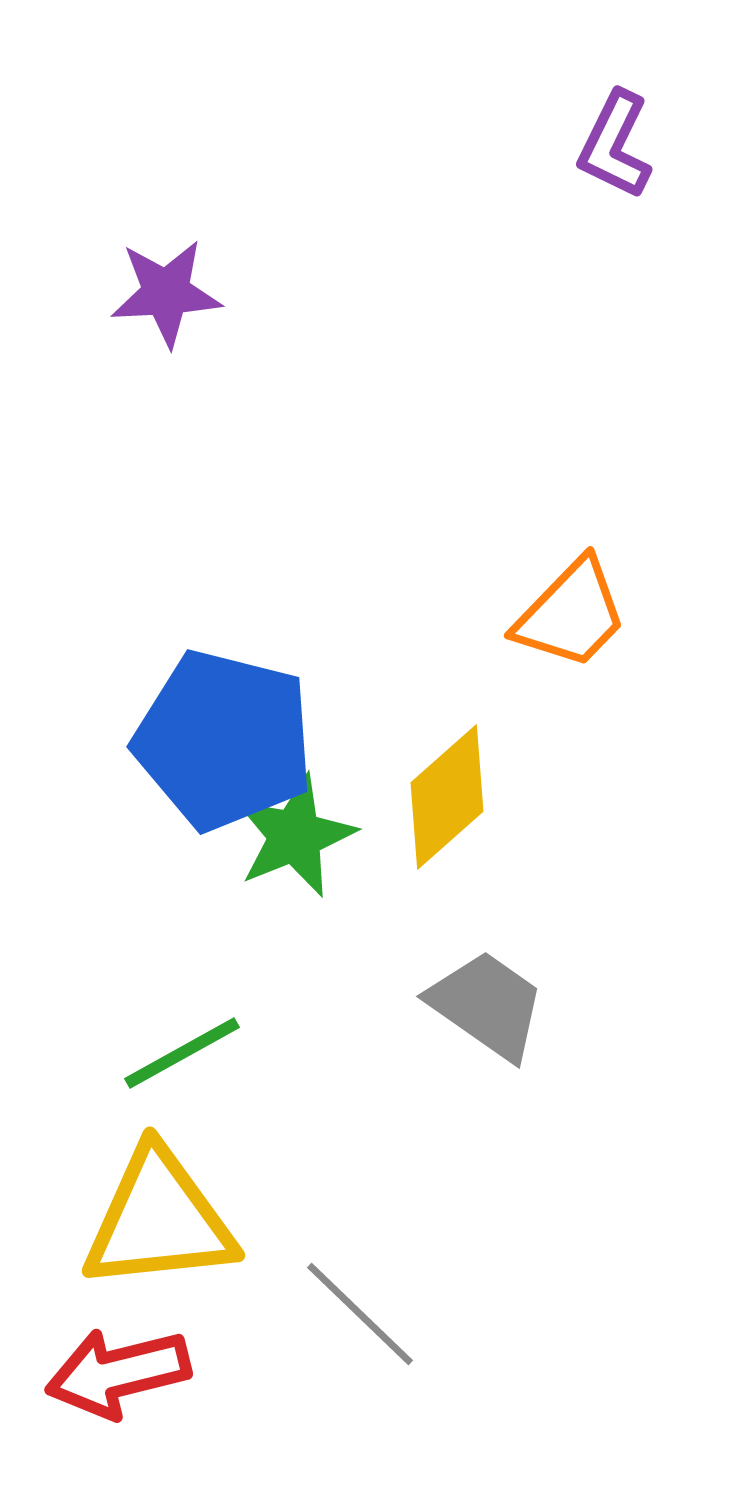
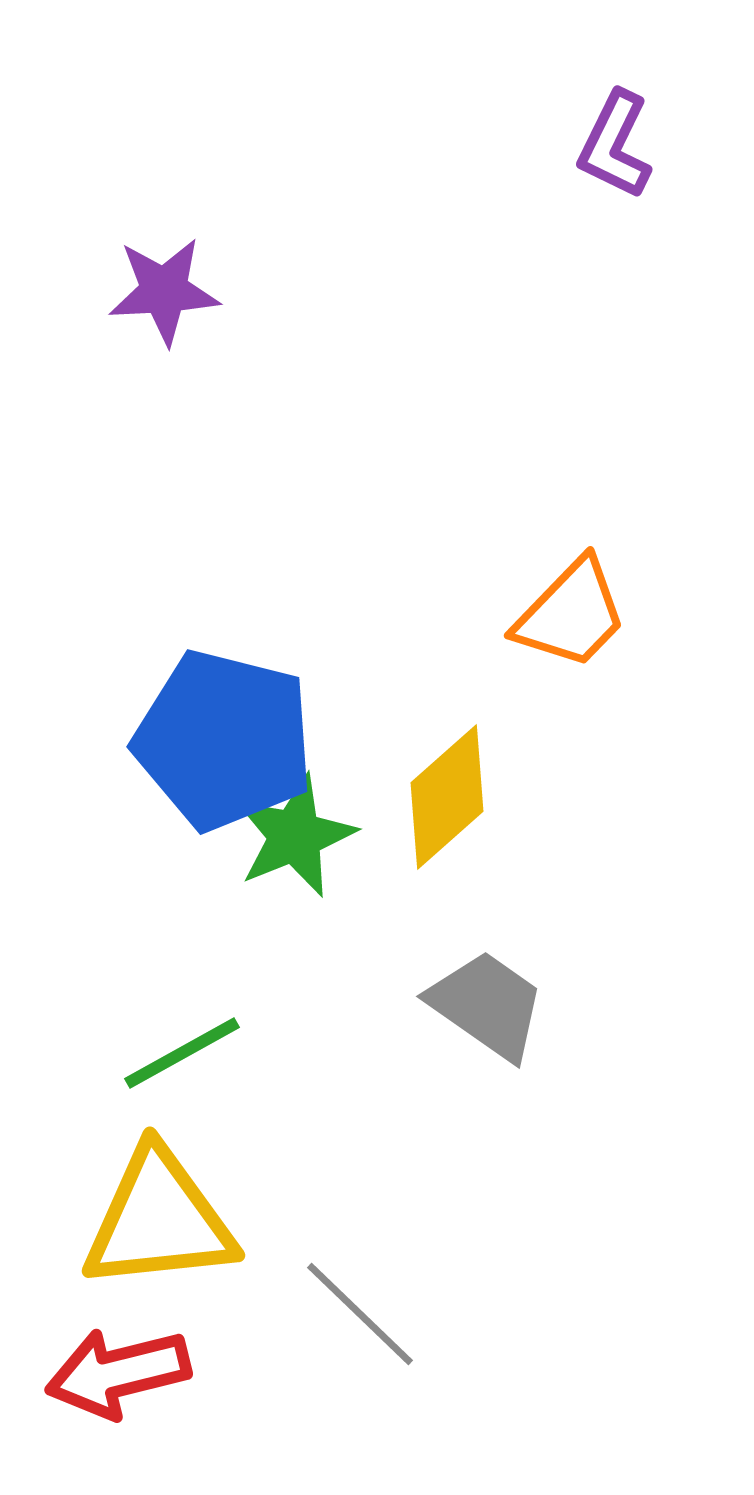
purple star: moved 2 px left, 2 px up
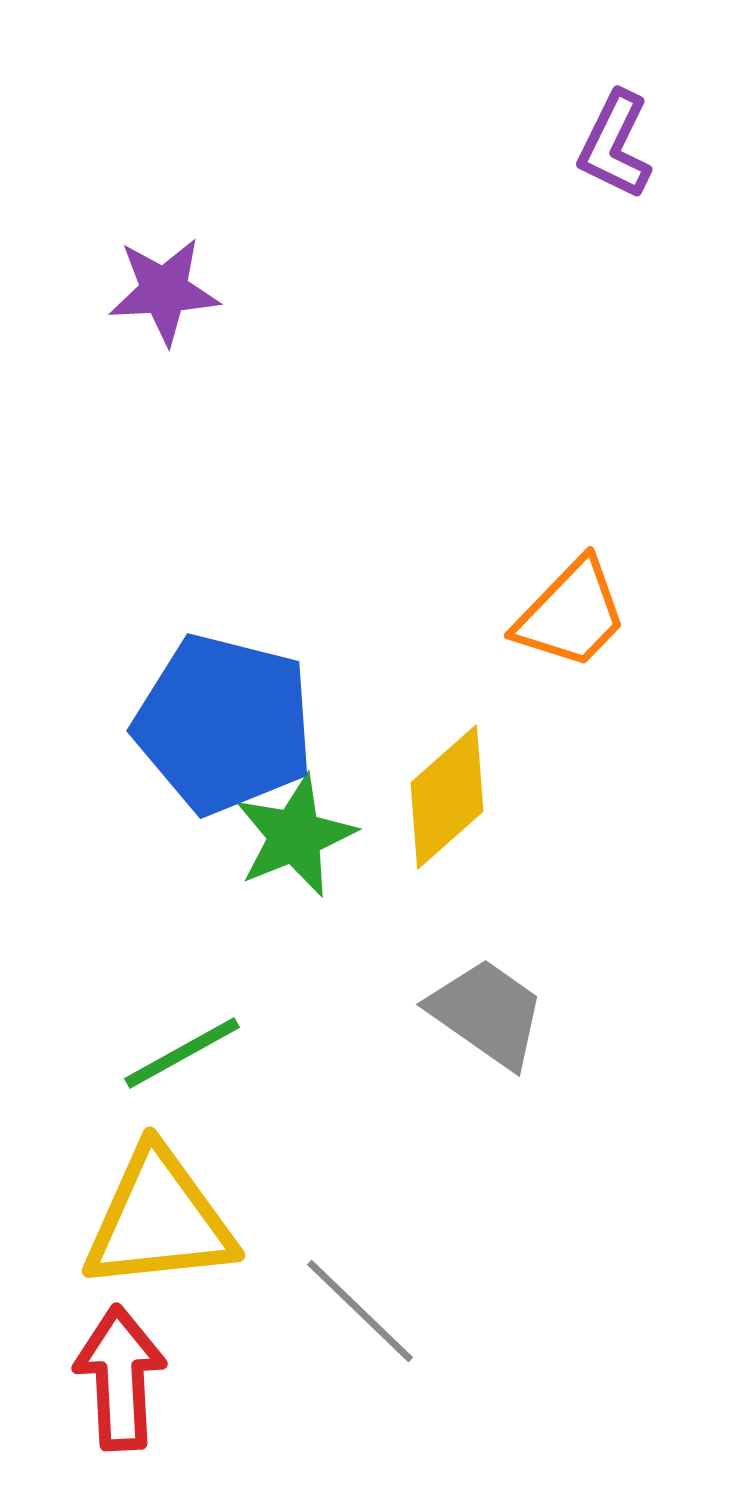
blue pentagon: moved 16 px up
gray trapezoid: moved 8 px down
gray line: moved 3 px up
red arrow: moved 2 px right, 5 px down; rotated 101 degrees clockwise
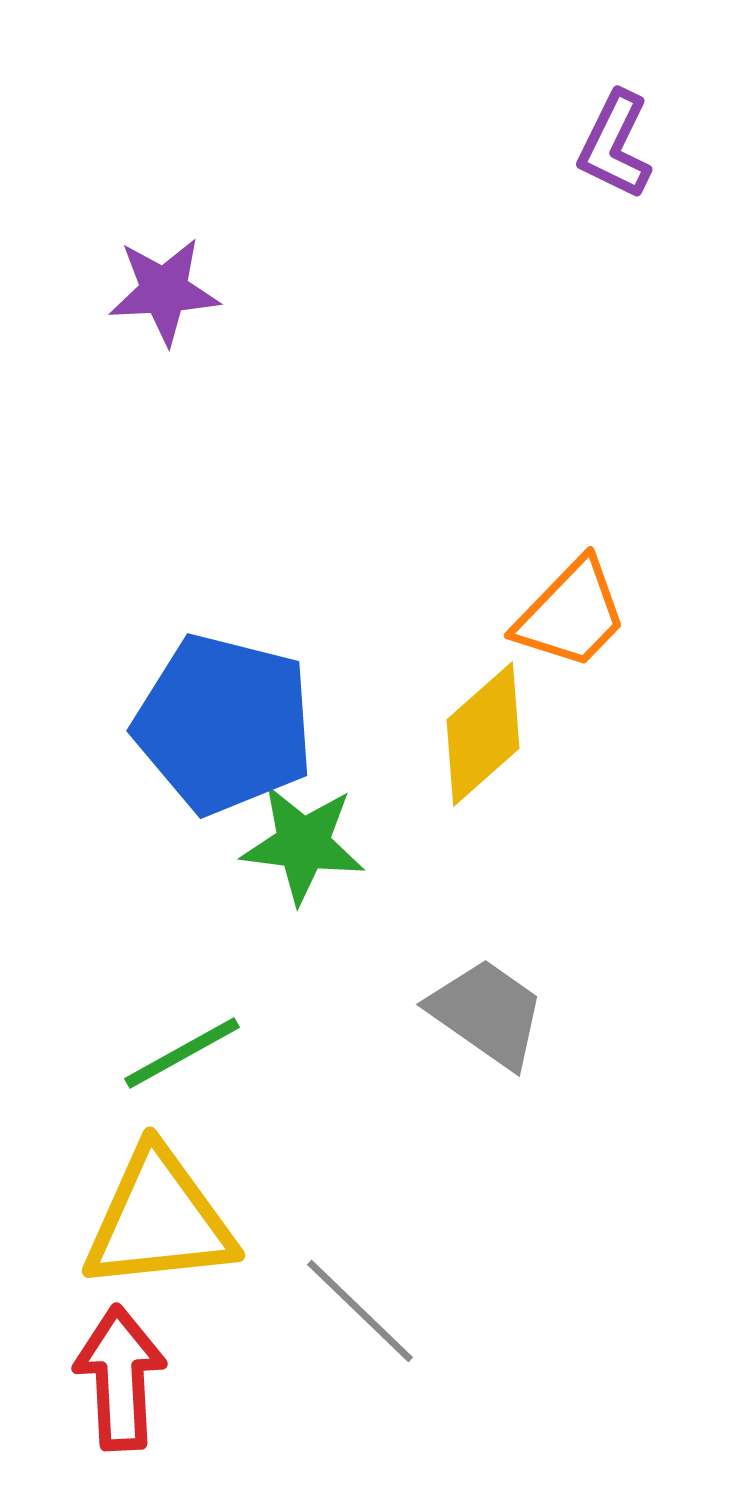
yellow diamond: moved 36 px right, 63 px up
green star: moved 8 px right, 8 px down; rotated 29 degrees clockwise
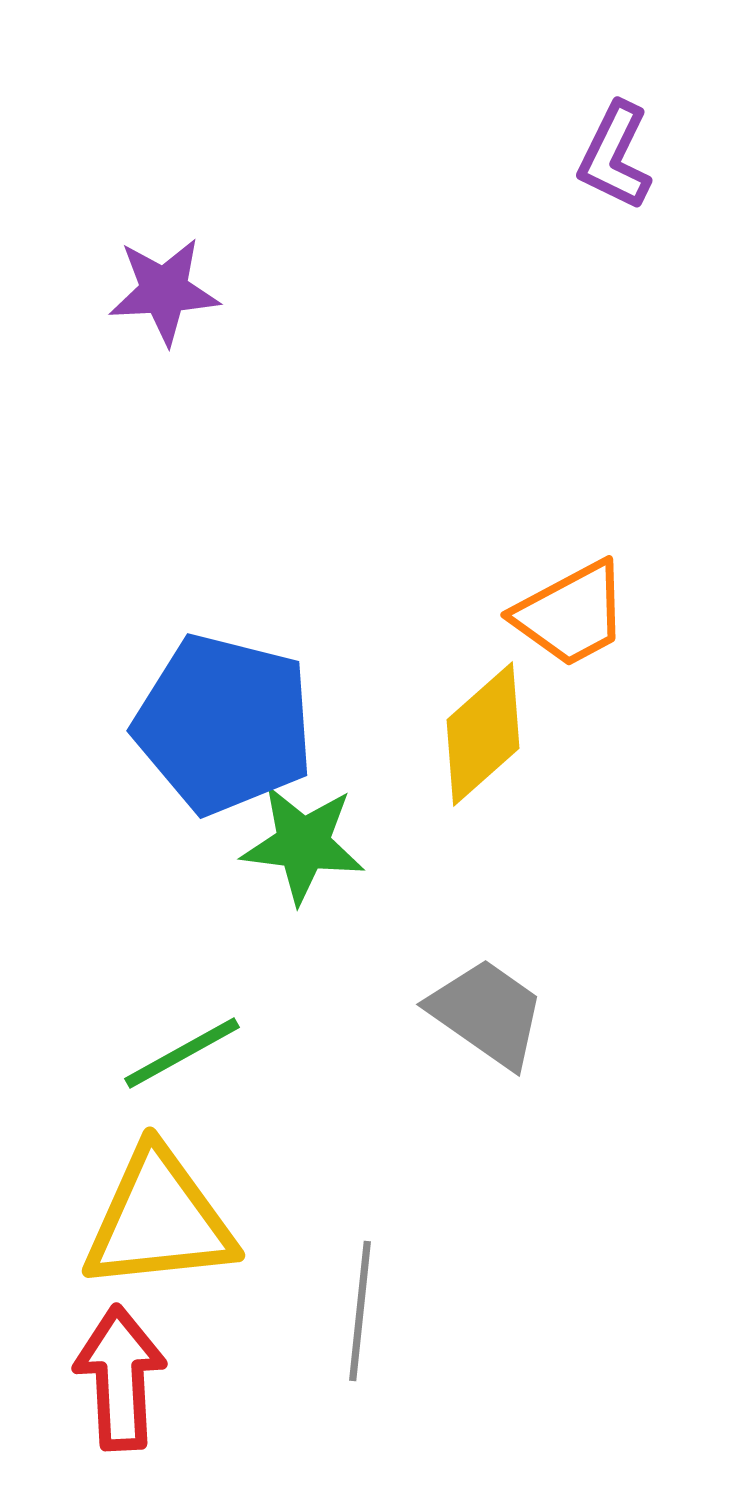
purple L-shape: moved 11 px down
orange trapezoid: rotated 18 degrees clockwise
gray line: rotated 52 degrees clockwise
